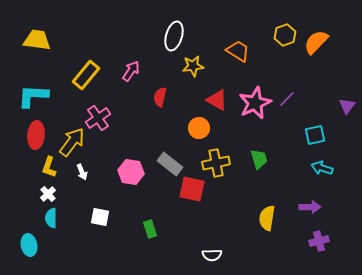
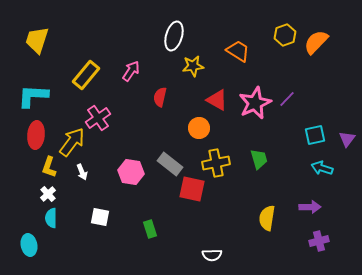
yellow trapezoid: rotated 80 degrees counterclockwise
purple triangle: moved 33 px down
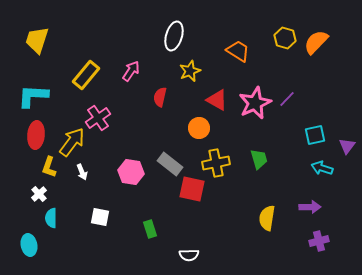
yellow hexagon: moved 3 px down; rotated 25 degrees counterclockwise
yellow star: moved 3 px left, 5 px down; rotated 15 degrees counterclockwise
purple triangle: moved 7 px down
white cross: moved 9 px left
white semicircle: moved 23 px left
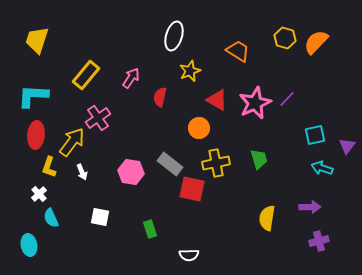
pink arrow: moved 7 px down
cyan semicircle: rotated 24 degrees counterclockwise
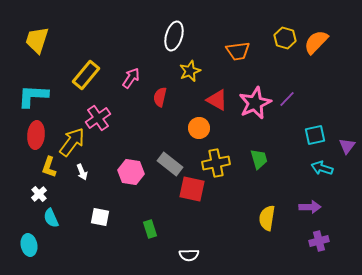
orange trapezoid: rotated 140 degrees clockwise
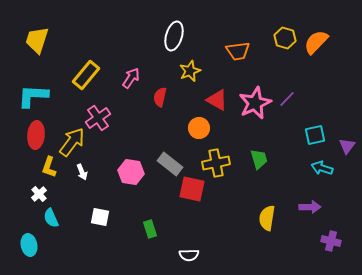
purple cross: moved 12 px right; rotated 30 degrees clockwise
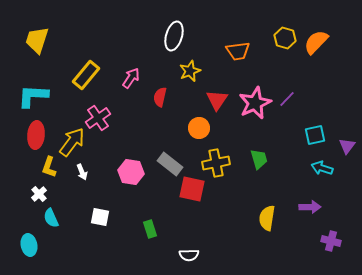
red triangle: rotated 35 degrees clockwise
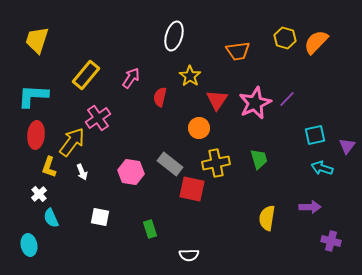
yellow star: moved 5 px down; rotated 15 degrees counterclockwise
